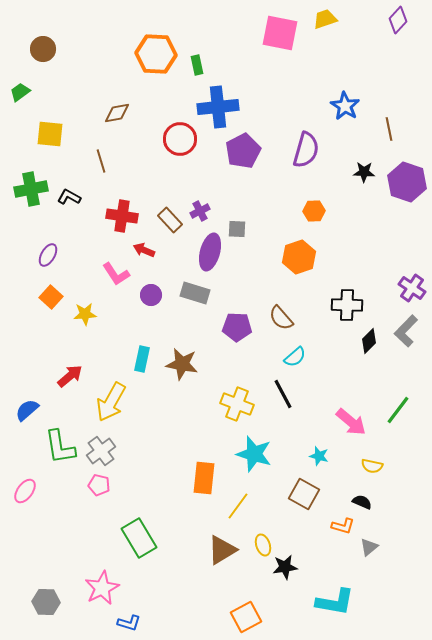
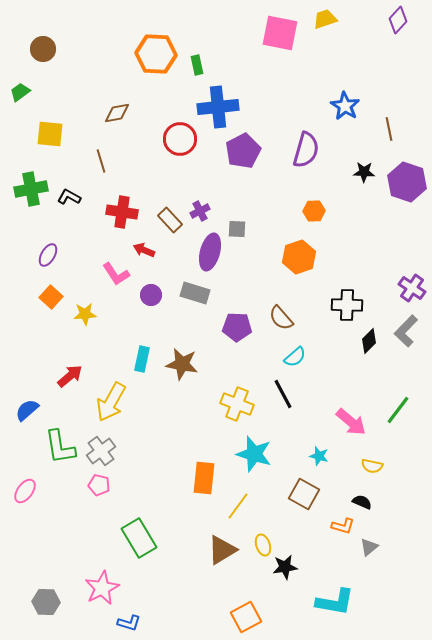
red cross at (122, 216): moved 4 px up
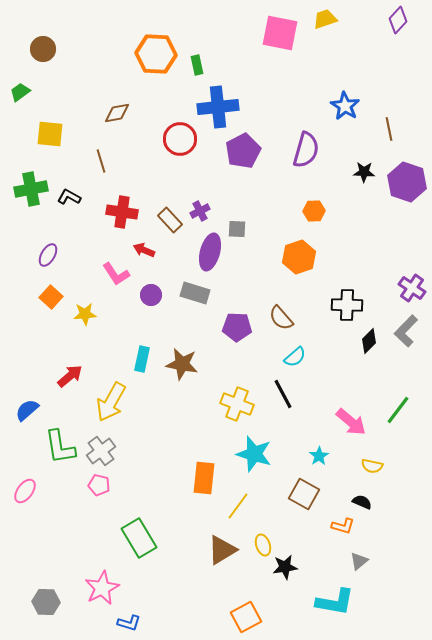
cyan star at (319, 456): rotated 24 degrees clockwise
gray triangle at (369, 547): moved 10 px left, 14 px down
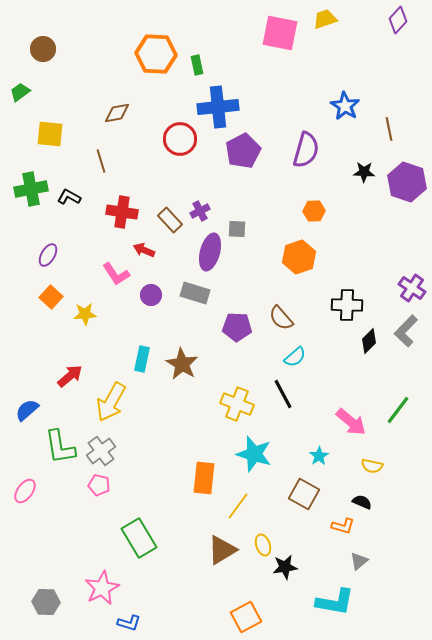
brown star at (182, 364): rotated 20 degrees clockwise
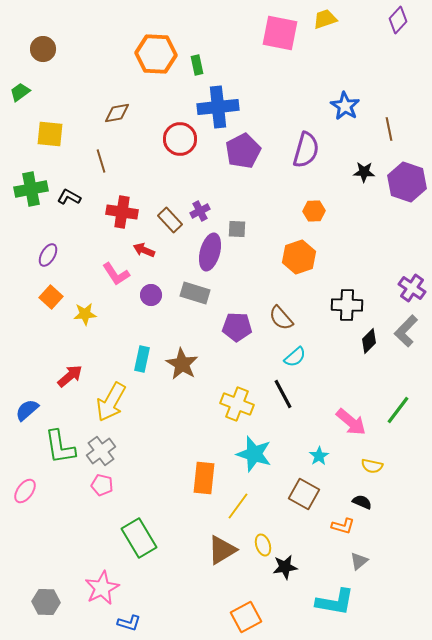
pink pentagon at (99, 485): moved 3 px right
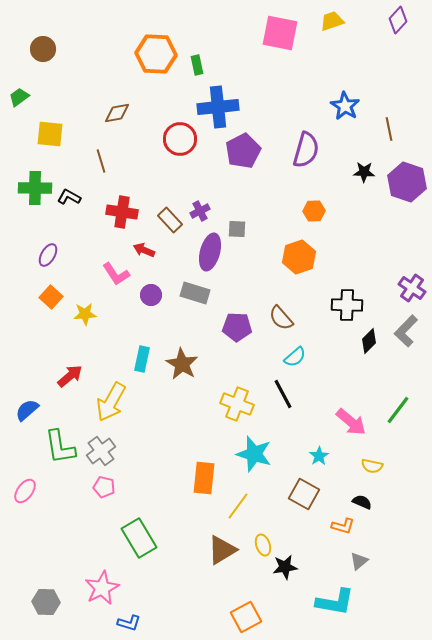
yellow trapezoid at (325, 19): moved 7 px right, 2 px down
green trapezoid at (20, 92): moved 1 px left, 5 px down
green cross at (31, 189): moved 4 px right, 1 px up; rotated 12 degrees clockwise
pink pentagon at (102, 485): moved 2 px right, 2 px down
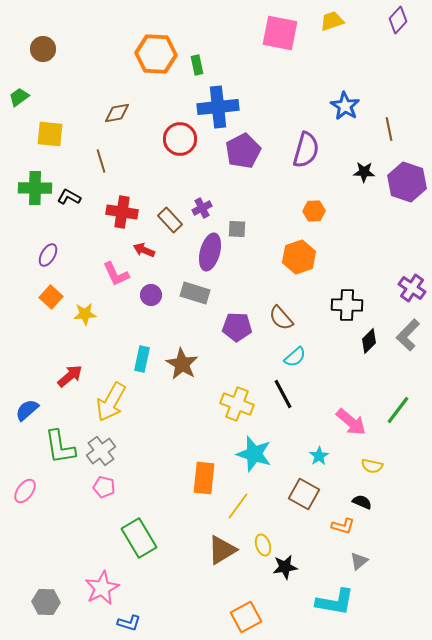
purple cross at (200, 211): moved 2 px right, 3 px up
pink L-shape at (116, 274): rotated 8 degrees clockwise
gray L-shape at (406, 331): moved 2 px right, 4 px down
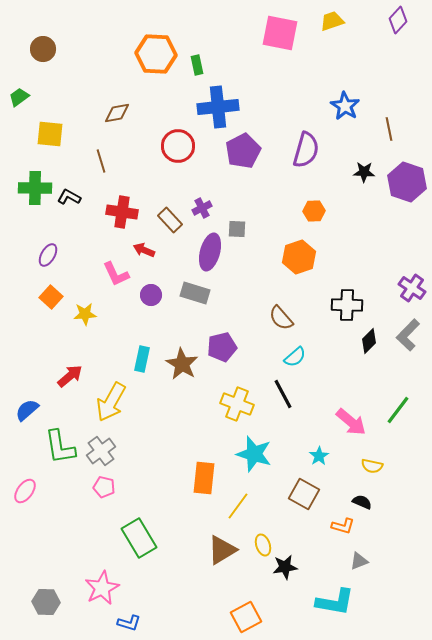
red circle at (180, 139): moved 2 px left, 7 px down
purple pentagon at (237, 327): moved 15 px left, 20 px down; rotated 16 degrees counterclockwise
gray triangle at (359, 561): rotated 18 degrees clockwise
